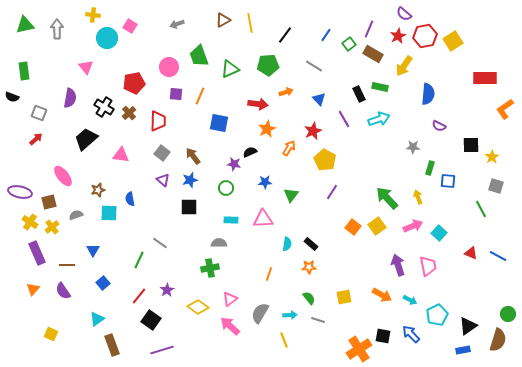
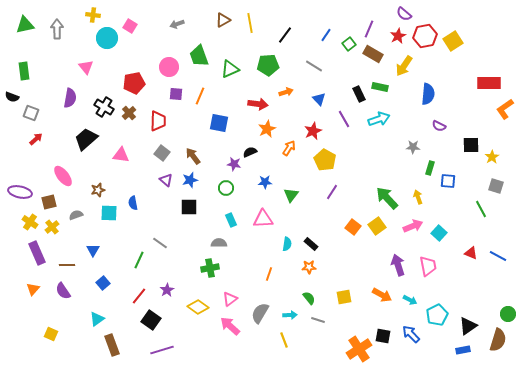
red rectangle at (485, 78): moved 4 px right, 5 px down
gray square at (39, 113): moved 8 px left
purple triangle at (163, 180): moved 3 px right
blue semicircle at (130, 199): moved 3 px right, 4 px down
cyan rectangle at (231, 220): rotated 64 degrees clockwise
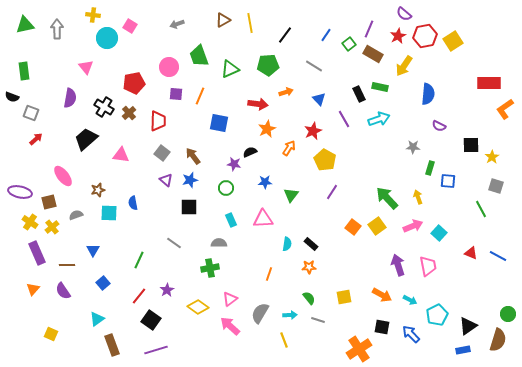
gray line at (160, 243): moved 14 px right
black square at (383, 336): moved 1 px left, 9 px up
purple line at (162, 350): moved 6 px left
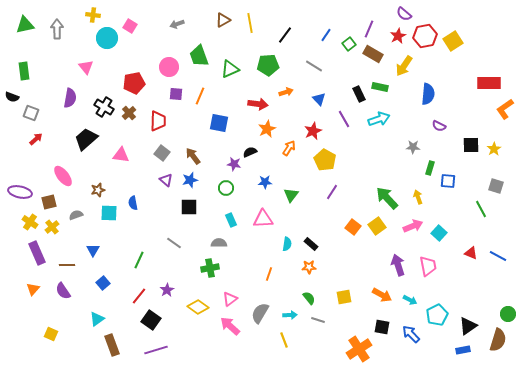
yellow star at (492, 157): moved 2 px right, 8 px up
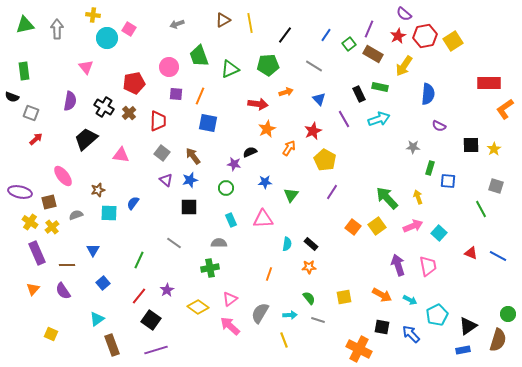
pink square at (130, 26): moved 1 px left, 3 px down
purple semicircle at (70, 98): moved 3 px down
blue square at (219, 123): moved 11 px left
blue semicircle at (133, 203): rotated 48 degrees clockwise
orange cross at (359, 349): rotated 30 degrees counterclockwise
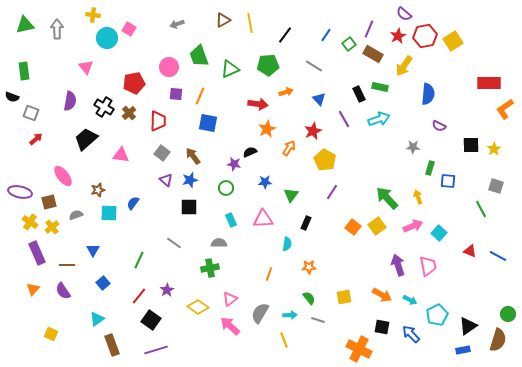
black rectangle at (311, 244): moved 5 px left, 21 px up; rotated 72 degrees clockwise
red triangle at (471, 253): moved 1 px left, 2 px up
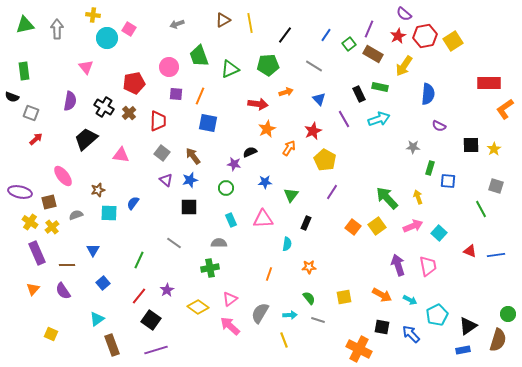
blue line at (498, 256): moved 2 px left, 1 px up; rotated 36 degrees counterclockwise
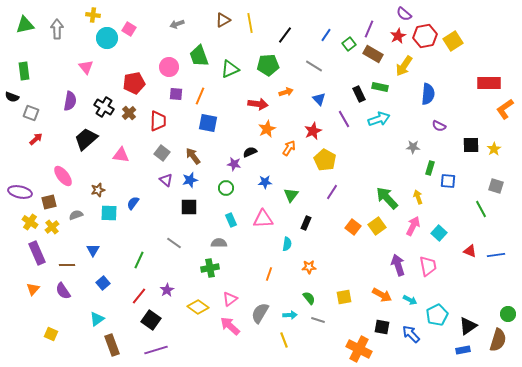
pink arrow at (413, 226): rotated 42 degrees counterclockwise
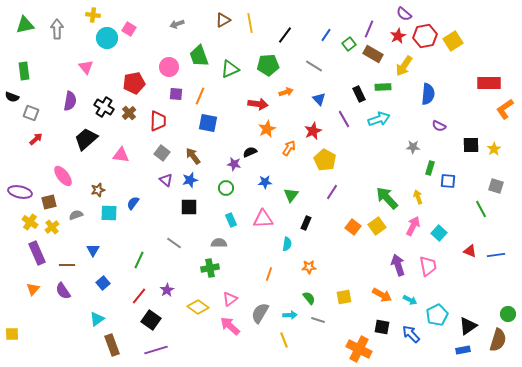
green rectangle at (380, 87): moved 3 px right; rotated 14 degrees counterclockwise
yellow square at (51, 334): moved 39 px left; rotated 24 degrees counterclockwise
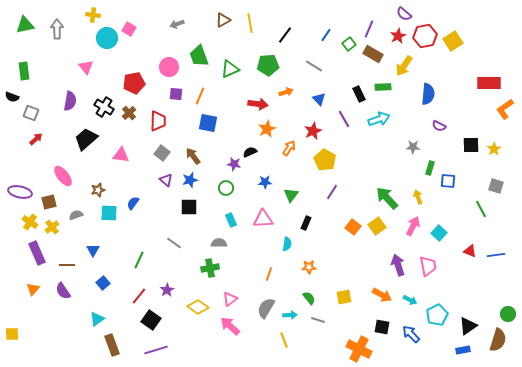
gray semicircle at (260, 313): moved 6 px right, 5 px up
